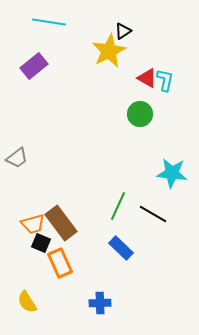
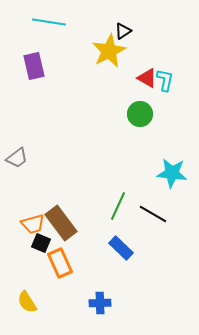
purple rectangle: rotated 64 degrees counterclockwise
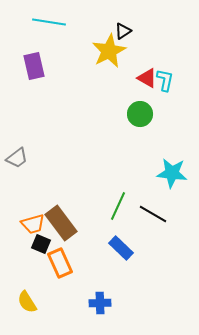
black square: moved 1 px down
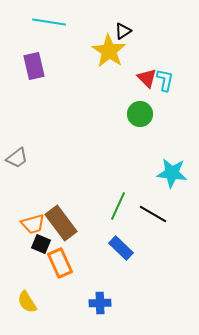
yellow star: rotated 12 degrees counterclockwise
red triangle: rotated 15 degrees clockwise
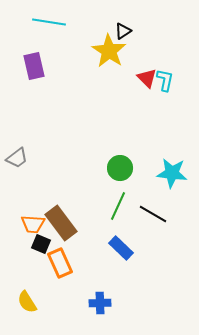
green circle: moved 20 px left, 54 px down
orange trapezoid: rotated 20 degrees clockwise
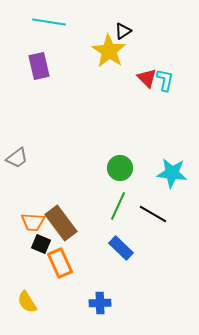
purple rectangle: moved 5 px right
orange trapezoid: moved 2 px up
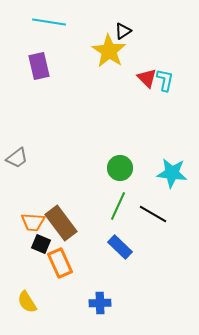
blue rectangle: moved 1 px left, 1 px up
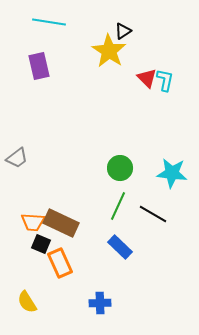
brown rectangle: rotated 28 degrees counterclockwise
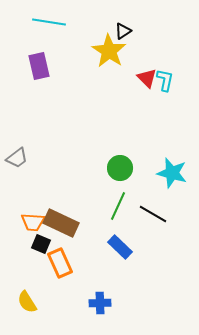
cyan star: rotated 8 degrees clockwise
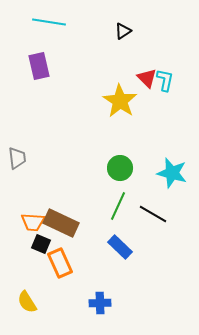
yellow star: moved 11 px right, 50 px down
gray trapezoid: rotated 60 degrees counterclockwise
